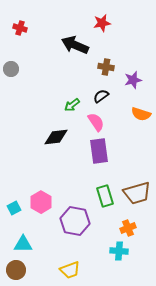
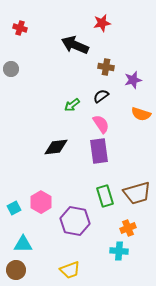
pink semicircle: moved 5 px right, 2 px down
black diamond: moved 10 px down
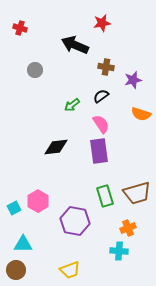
gray circle: moved 24 px right, 1 px down
pink hexagon: moved 3 px left, 1 px up
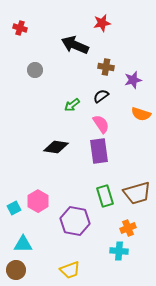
black diamond: rotated 15 degrees clockwise
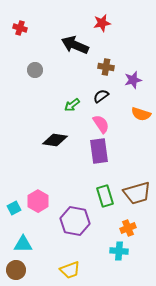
black diamond: moved 1 px left, 7 px up
